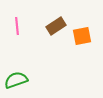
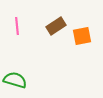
green semicircle: moved 1 px left; rotated 35 degrees clockwise
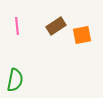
orange square: moved 1 px up
green semicircle: rotated 85 degrees clockwise
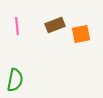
brown rectangle: moved 1 px left, 1 px up; rotated 12 degrees clockwise
orange square: moved 1 px left, 1 px up
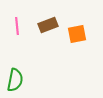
brown rectangle: moved 7 px left
orange square: moved 4 px left
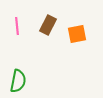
brown rectangle: rotated 42 degrees counterclockwise
green semicircle: moved 3 px right, 1 px down
